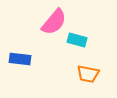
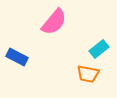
cyan rectangle: moved 22 px right, 9 px down; rotated 54 degrees counterclockwise
blue rectangle: moved 3 px left, 2 px up; rotated 20 degrees clockwise
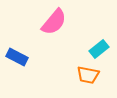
orange trapezoid: moved 1 px down
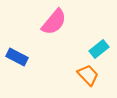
orange trapezoid: rotated 145 degrees counterclockwise
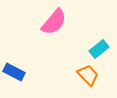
blue rectangle: moved 3 px left, 15 px down
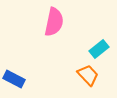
pink semicircle: rotated 28 degrees counterclockwise
blue rectangle: moved 7 px down
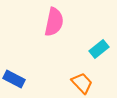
orange trapezoid: moved 6 px left, 8 px down
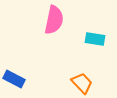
pink semicircle: moved 2 px up
cyan rectangle: moved 4 px left, 10 px up; rotated 48 degrees clockwise
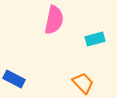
cyan rectangle: rotated 24 degrees counterclockwise
orange trapezoid: moved 1 px right
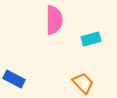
pink semicircle: rotated 12 degrees counterclockwise
cyan rectangle: moved 4 px left
